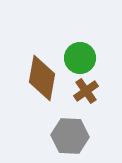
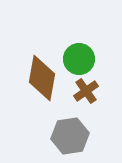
green circle: moved 1 px left, 1 px down
gray hexagon: rotated 12 degrees counterclockwise
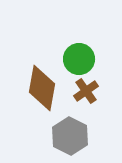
brown diamond: moved 10 px down
gray hexagon: rotated 24 degrees counterclockwise
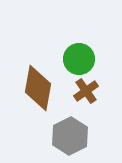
brown diamond: moved 4 px left
gray hexagon: rotated 6 degrees clockwise
